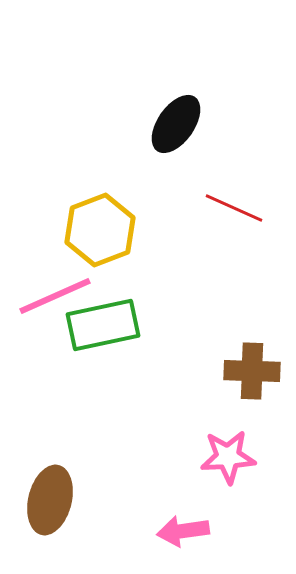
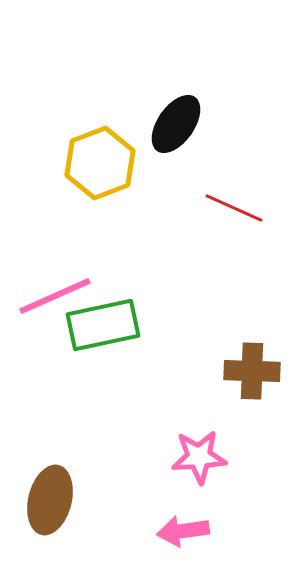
yellow hexagon: moved 67 px up
pink star: moved 29 px left
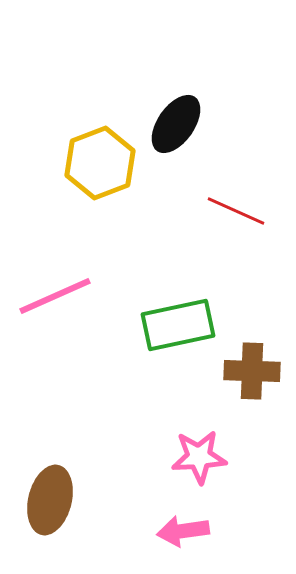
red line: moved 2 px right, 3 px down
green rectangle: moved 75 px right
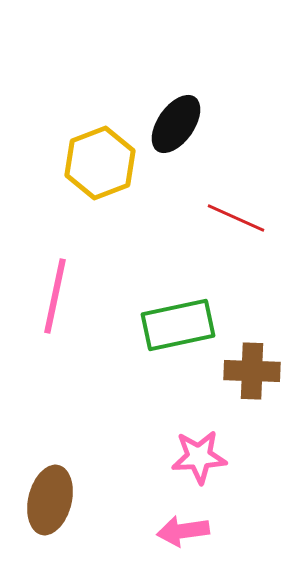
red line: moved 7 px down
pink line: rotated 54 degrees counterclockwise
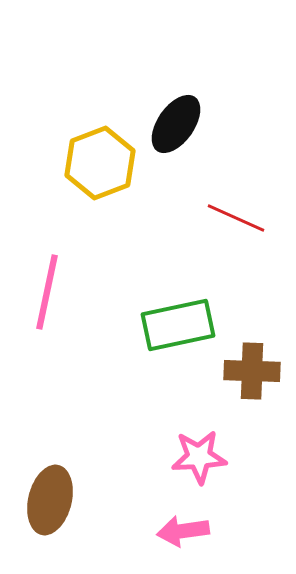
pink line: moved 8 px left, 4 px up
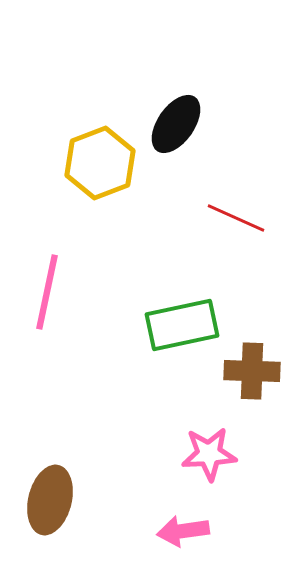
green rectangle: moved 4 px right
pink star: moved 10 px right, 3 px up
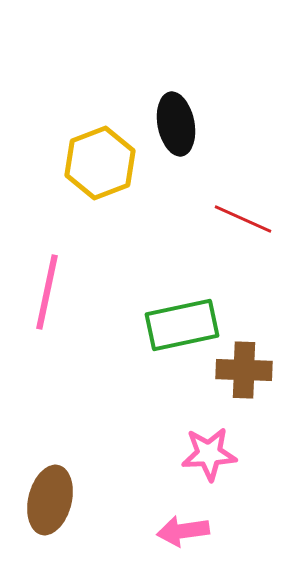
black ellipse: rotated 46 degrees counterclockwise
red line: moved 7 px right, 1 px down
brown cross: moved 8 px left, 1 px up
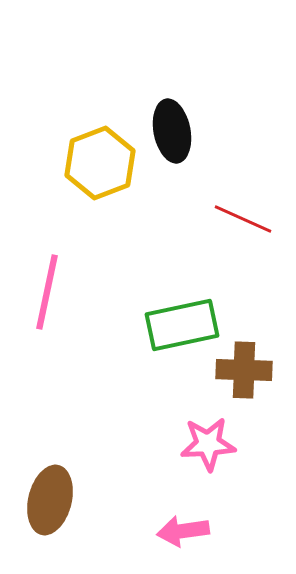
black ellipse: moved 4 px left, 7 px down
pink star: moved 1 px left, 10 px up
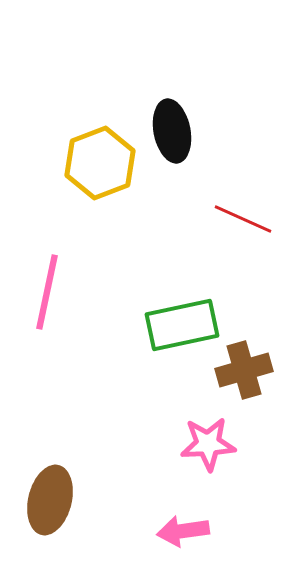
brown cross: rotated 18 degrees counterclockwise
